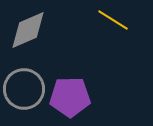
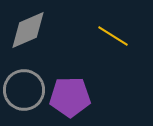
yellow line: moved 16 px down
gray circle: moved 1 px down
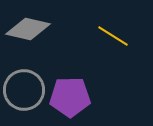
gray diamond: moved 1 px up; rotated 36 degrees clockwise
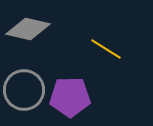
yellow line: moved 7 px left, 13 px down
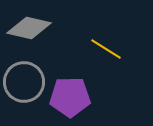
gray diamond: moved 1 px right, 1 px up
gray circle: moved 8 px up
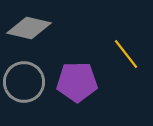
yellow line: moved 20 px right, 5 px down; rotated 20 degrees clockwise
purple pentagon: moved 7 px right, 15 px up
